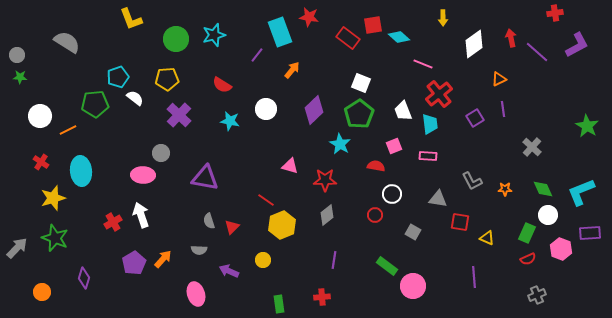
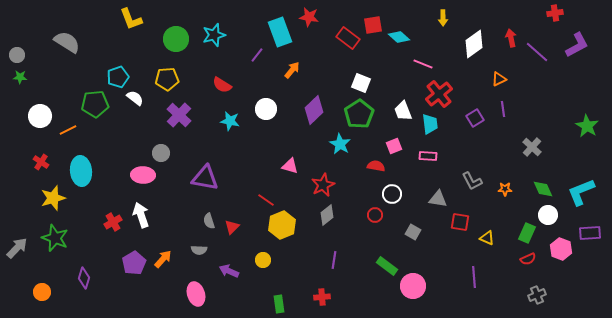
red star at (325, 180): moved 2 px left, 5 px down; rotated 25 degrees counterclockwise
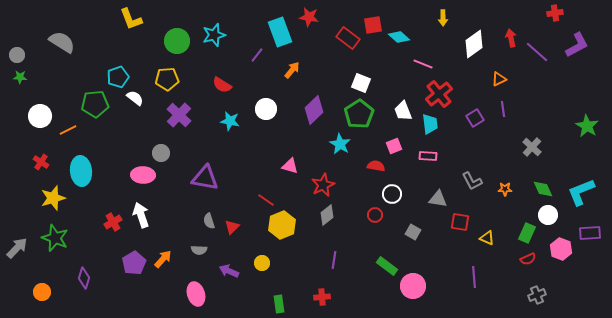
green circle at (176, 39): moved 1 px right, 2 px down
gray semicircle at (67, 42): moved 5 px left
yellow circle at (263, 260): moved 1 px left, 3 px down
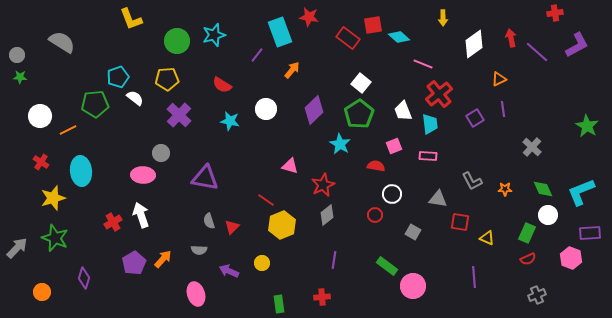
white square at (361, 83): rotated 18 degrees clockwise
pink hexagon at (561, 249): moved 10 px right, 9 px down
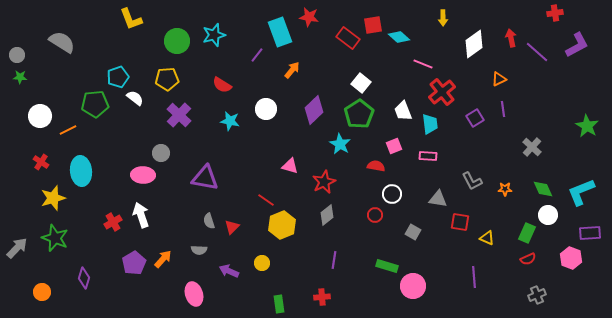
red cross at (439, 94): moved 3 px right, 2 px up
red star at (323, 185): moved 1 px right, 3 px up
green rectangle at (387, 266): rotated 20 degrees counterclockwise
pink ellipse at (196, 294): moved 2 px left
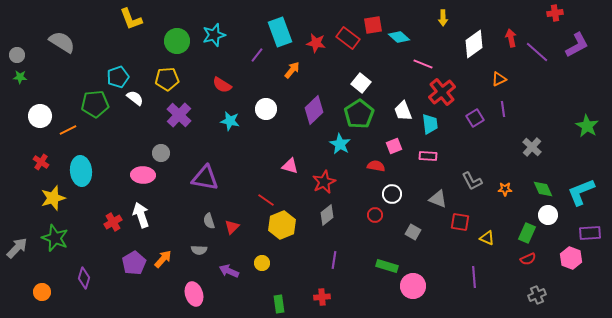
red star at (309, 17): moved 7 px right, 26 px down
gray triangle at (438, 199): rotated 12 degrees clockwise
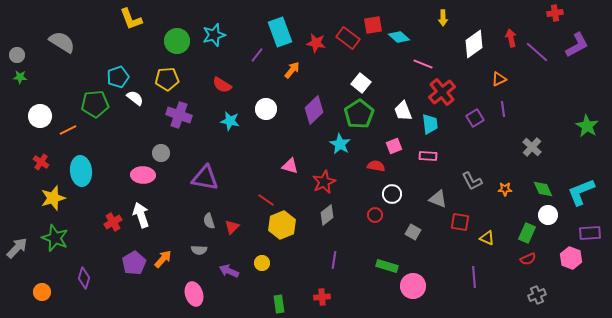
purple cross at (179, 115): rotated 25 degrees counterclockwise
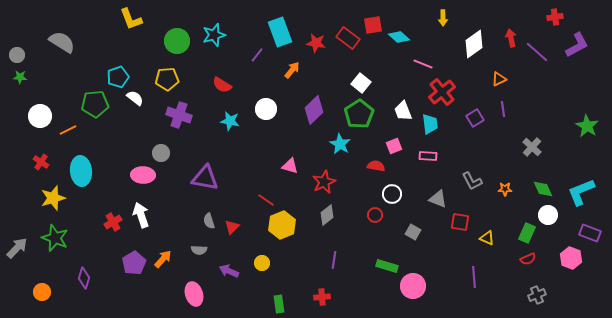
red cross at (555, 13): moved 4 px down
purple rectangle at (590, 233): rotated 25 degrees clockwise
